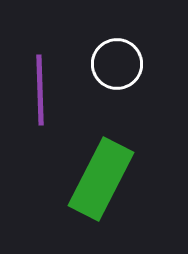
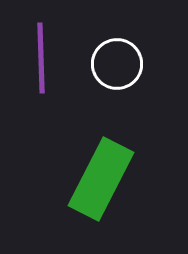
purple line: moved 1 px right, 32 px up
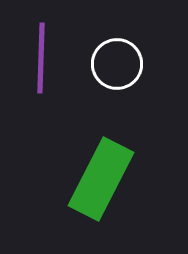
purple line: rotated 4 degrees clockwise
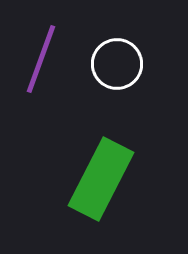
purple line: moved 1 px down; rotated 18 degrees clockwise
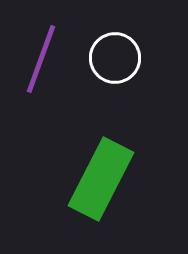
white circle: moved 2 px left, 6 px up
